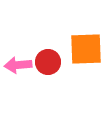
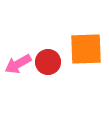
pink arrow: moved 1 px up; rotated 24 degrees counterclockwise
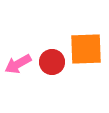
red circle: moved 4 px right
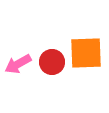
orange square: moved 4 px down
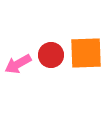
red circle: moved 1 px left, 7 px up
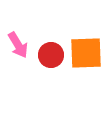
pink arrow: moved 19 px up; rotated 92 degrees counterclockwise
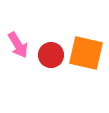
orange square: rotated 15 degrees clockwise
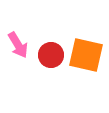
orange square: moved 2 px down
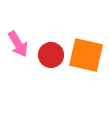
pink arrow: moved 1 px up
